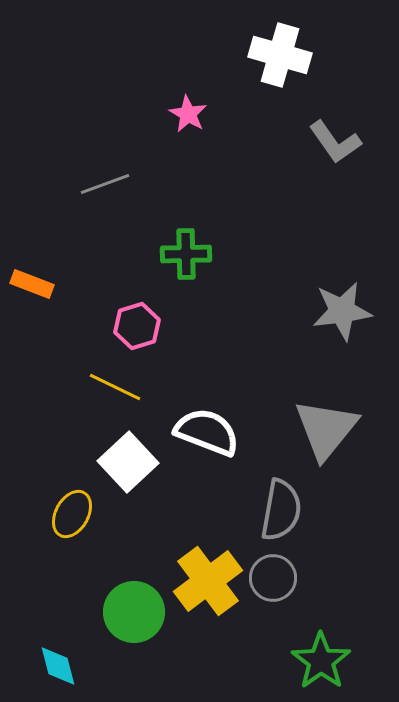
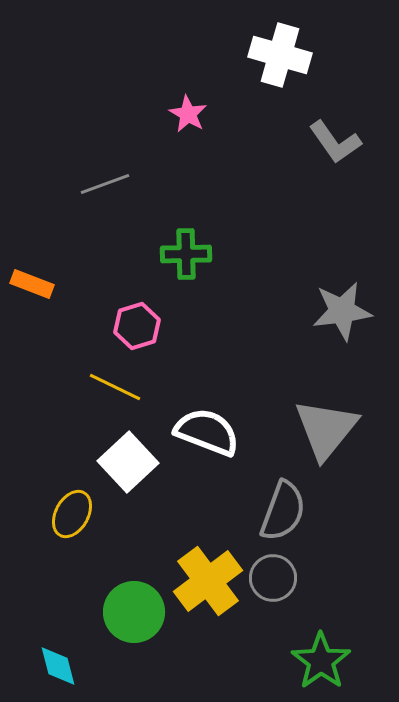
gray semicircle: moved 2 px right, 1 px down; rotated 10 degrees clockwise
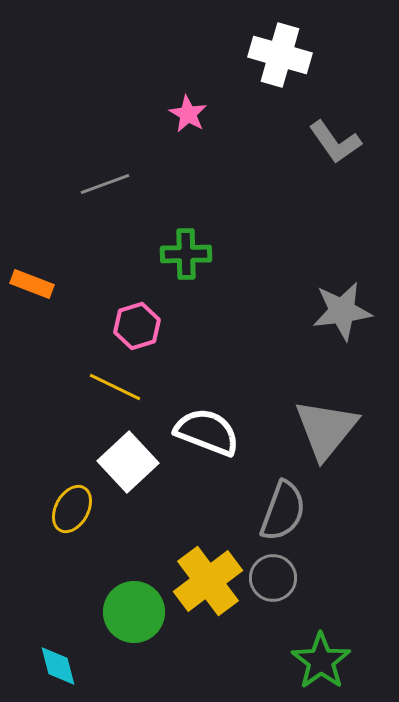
yellow ellipse: moved 5 px up
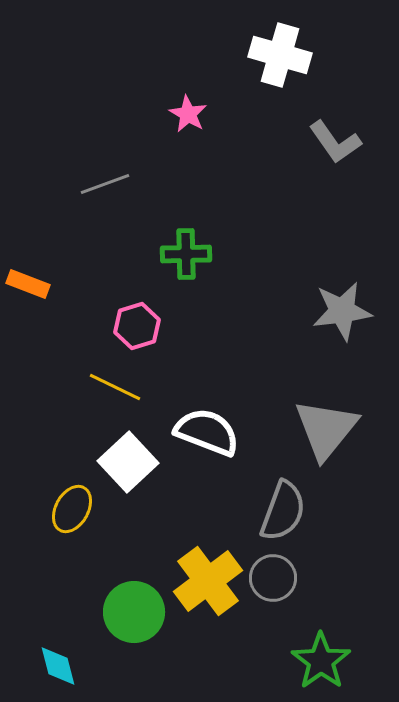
orange rectangle: moved 4 px left
